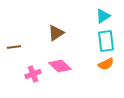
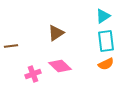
brown line: moved 3 px left, 1 px up
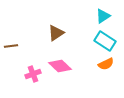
cyan rectangle: moved 1 px left; rotated 50 degrees counterclockwise
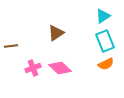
cyan rectangle: rotated 35 degrees clockwise
pink diamond: moved 2 px down
pink cross: moved 6 px up
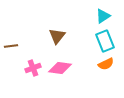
brown triangle: moved 1 px right, 3 px down; rotated 18 degrees counterclockwise
pink diamond: rotated 35 degrees counterclockwise
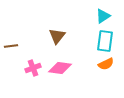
cyan rectangle: rotated 30 degrees clockwise
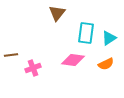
cyan triangle: moved 6 px right, 22 px down
brown triangle: moved 23 px up
cyan rectangle: moved 19 px left, 8 px up
brown line: moved 9 px down
pink diamond: moved 13 px right, 8 px up
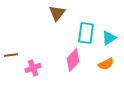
pink diamond: rotated 55 degrees counterclockwise
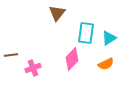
pink diamond: moved 1 px left, 1 px up
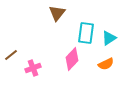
brown line: rotated 32 degrees counterclockwise
